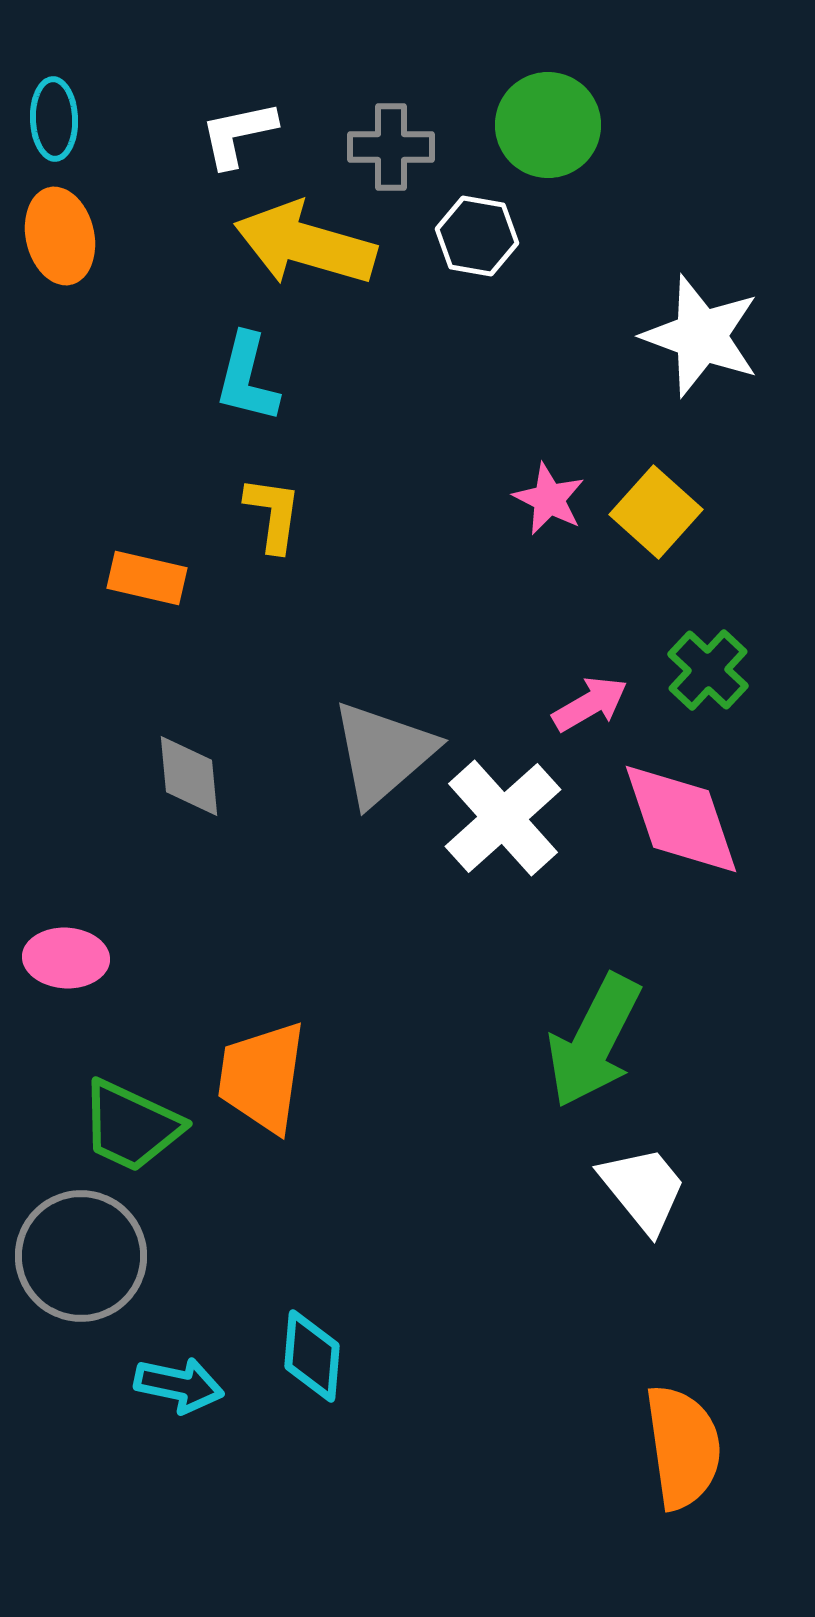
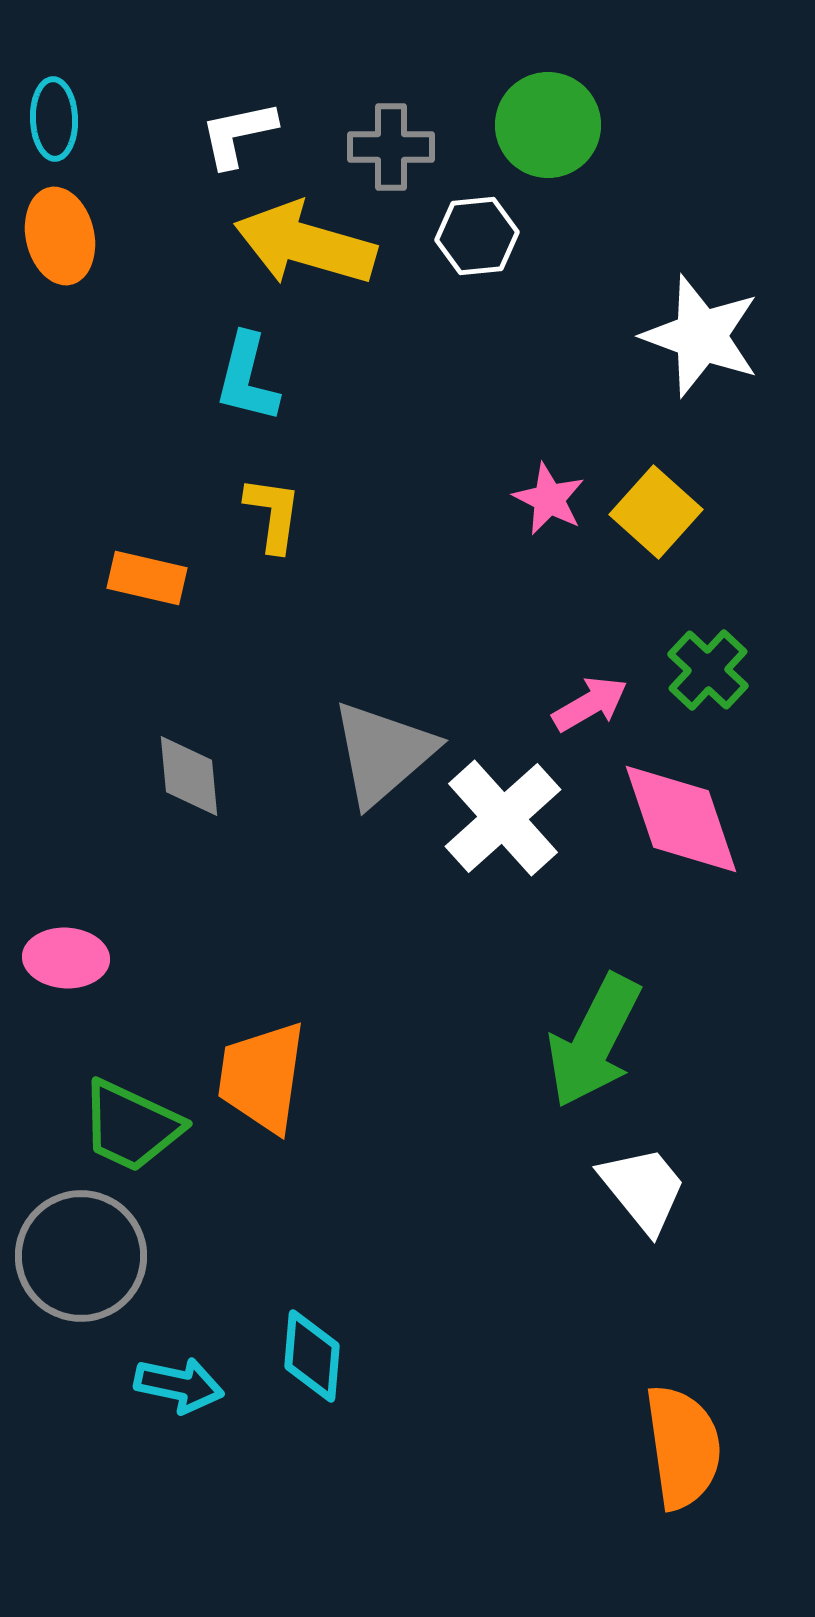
white hexagon: rotated 16 degrees counterclockwise
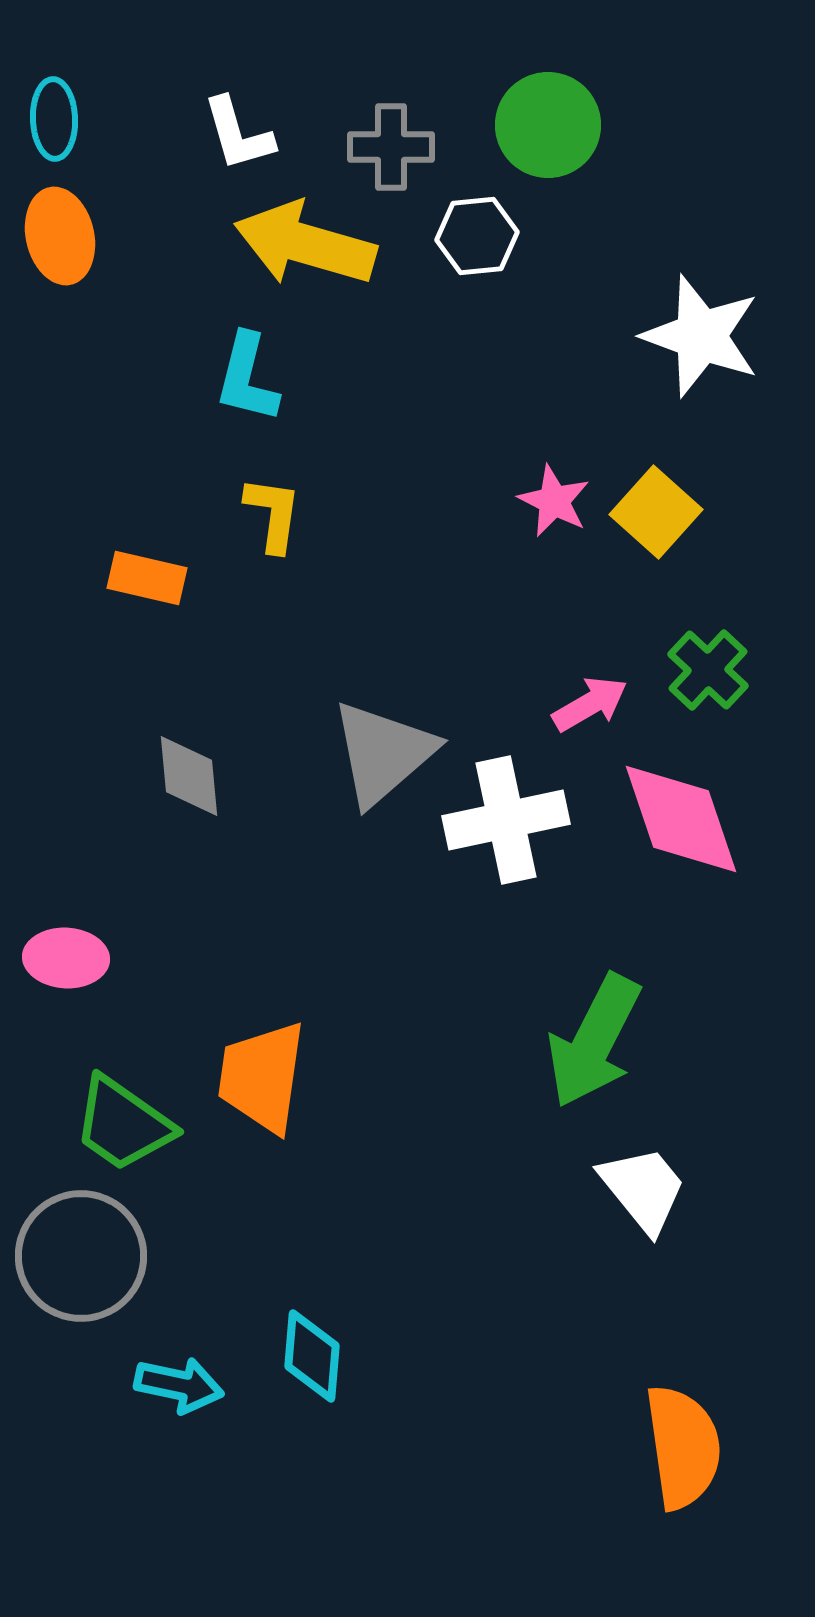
white L-shape: rotated 94 degrees counterclockwise
pink star: moved 5 px right, 2 px down
white cross: moved 3 px right, 2 px down; rotated 30 degrees clockwise
green trapezoid: moved 8 px left, 2 px up; rotated 10 degrees clockwise
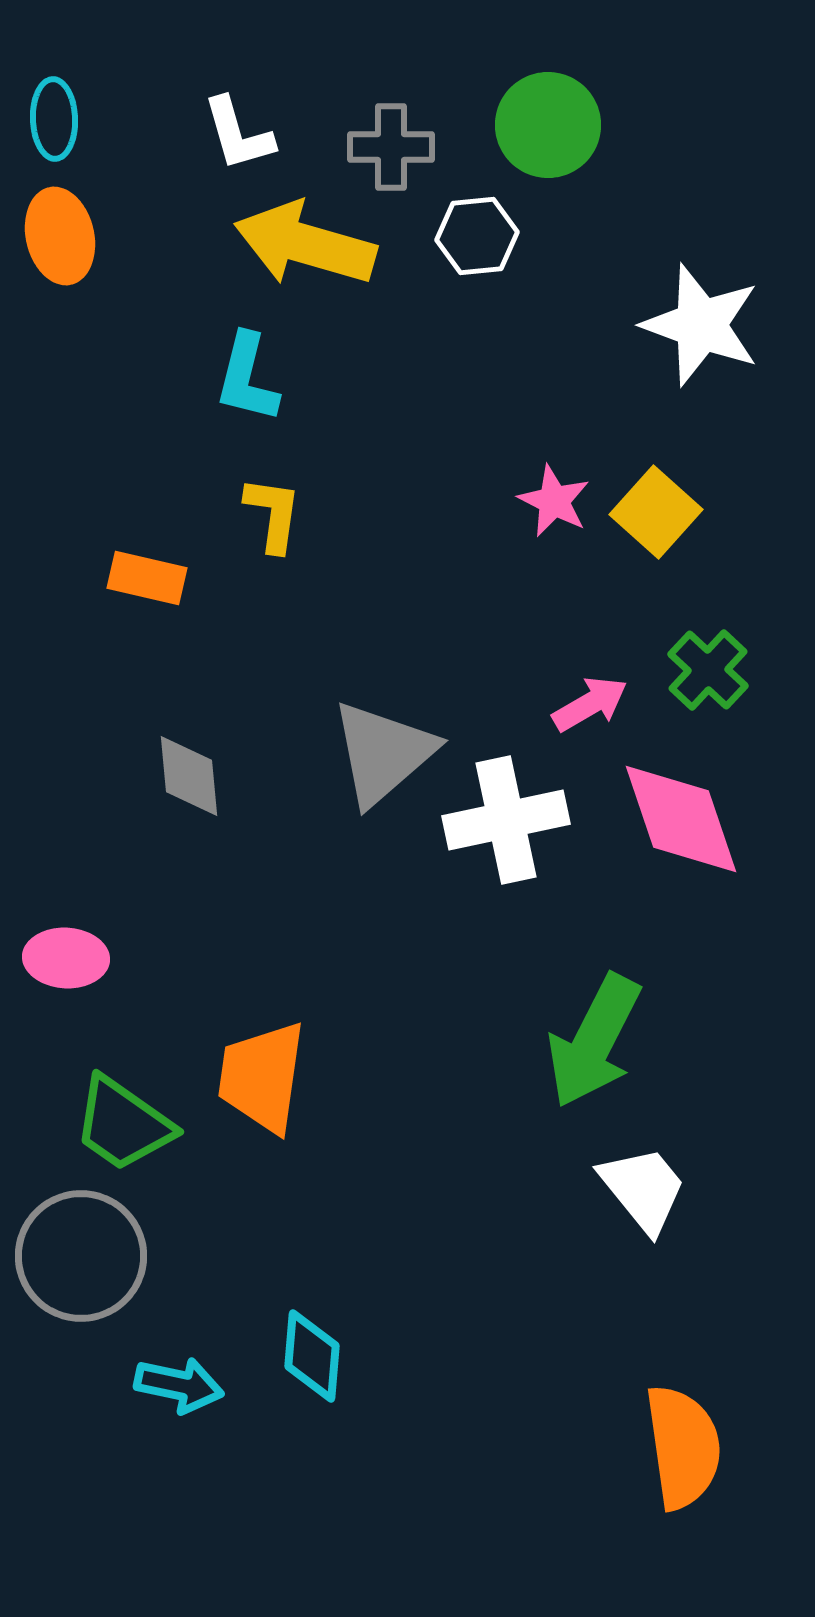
white star: moved 11 px up
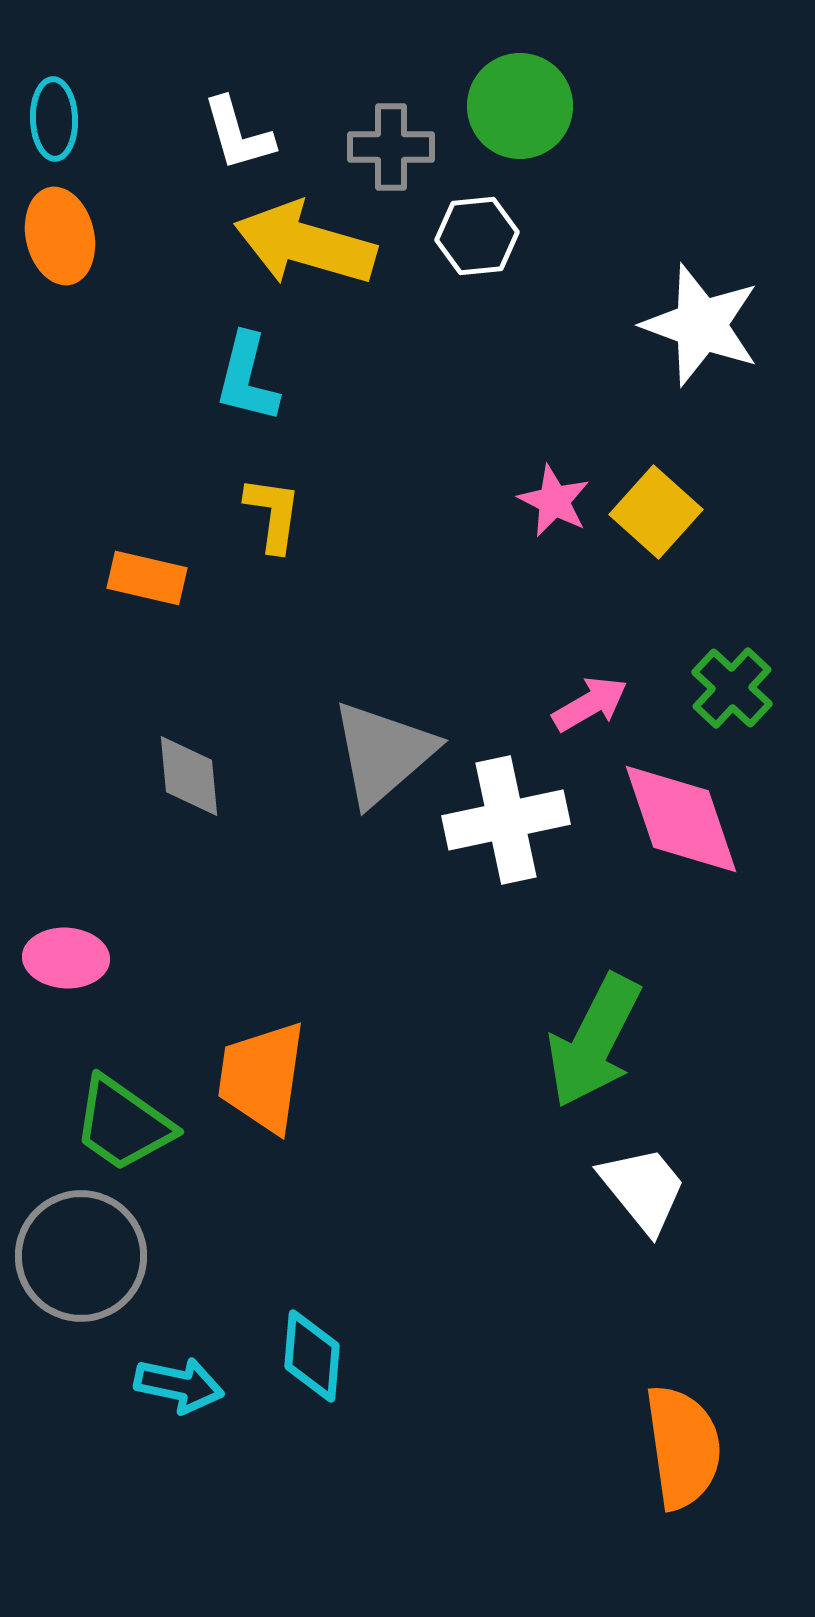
green circle: moved 28 px left, 19 px up
green cross: moved 24 px right, 18 px down
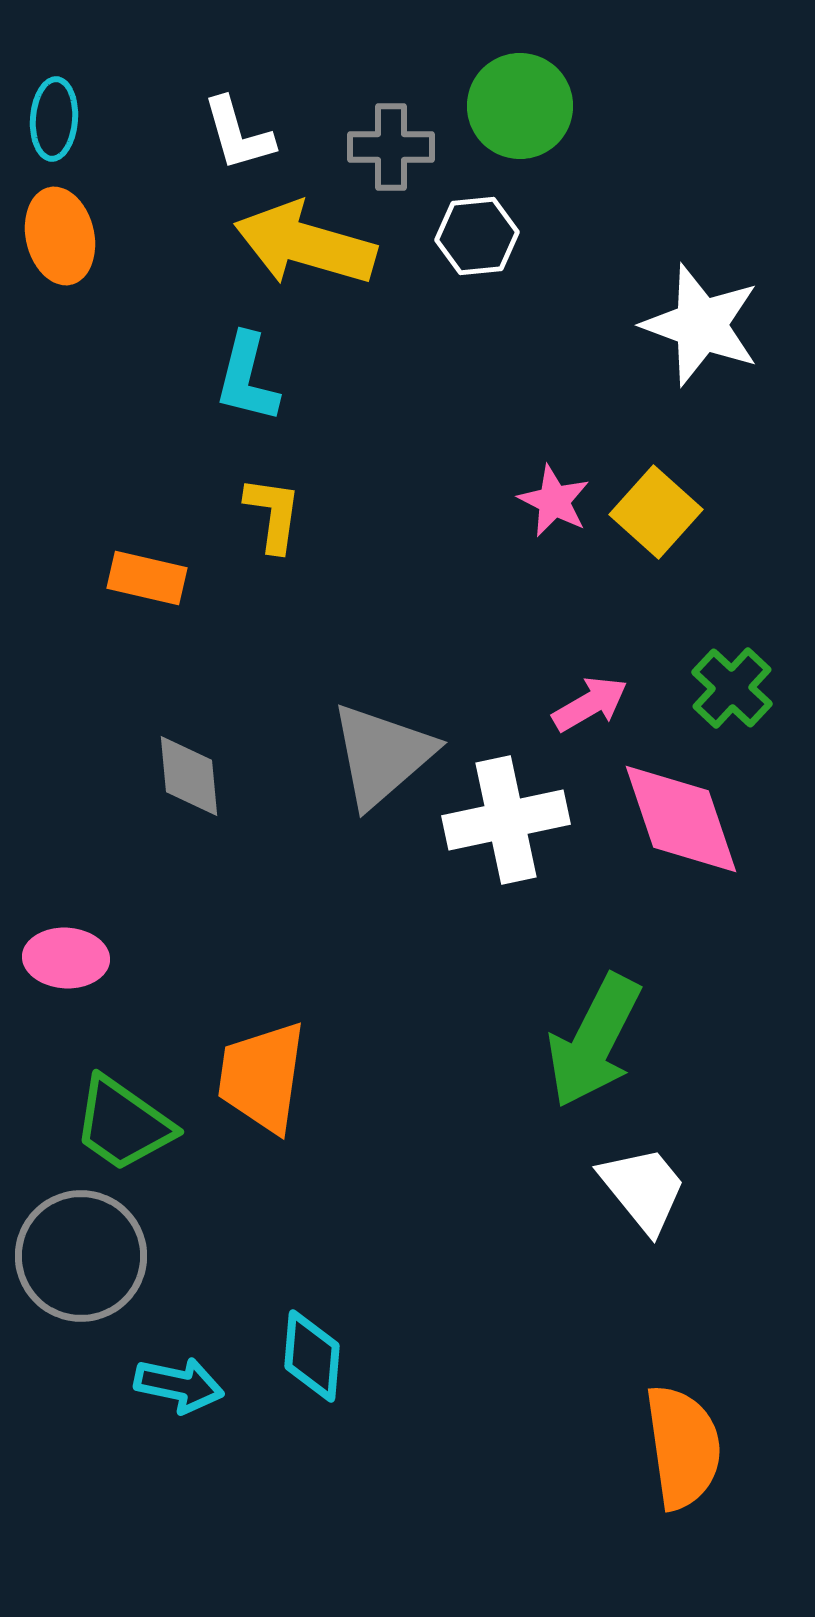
cyan ellipse: rotated 6 degrees clockwise
gray triangle: moved 1 px left, 2 px down
